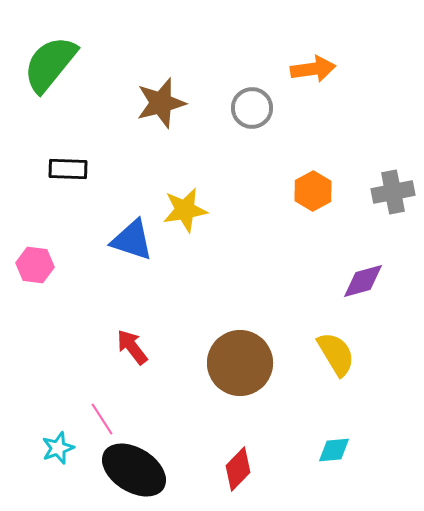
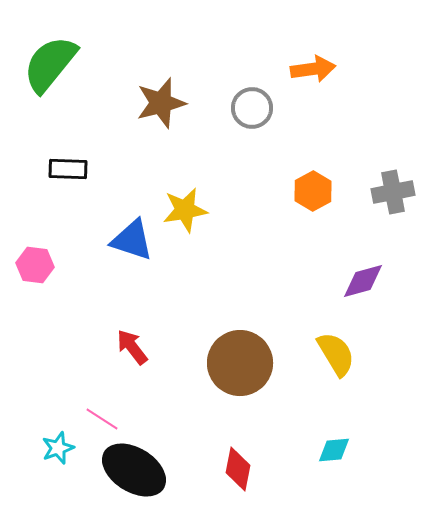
pink line: rotated 24 degrees counterclockwise
red diamond: rotated 33 degrees counterclockwise
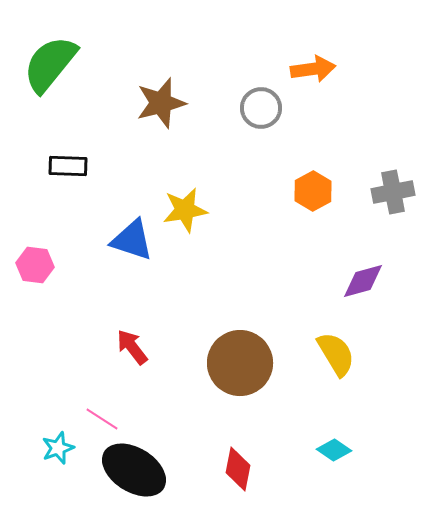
gray circle: moved 9 px right
black rectangle: moved 3 px up
cyan diamond: rotated 40 degrees clockwise
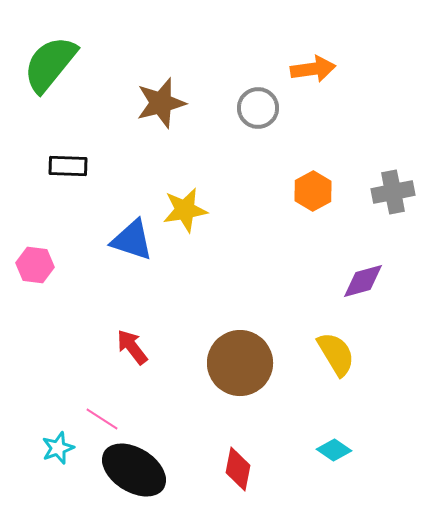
gray circle: moved 3 px left
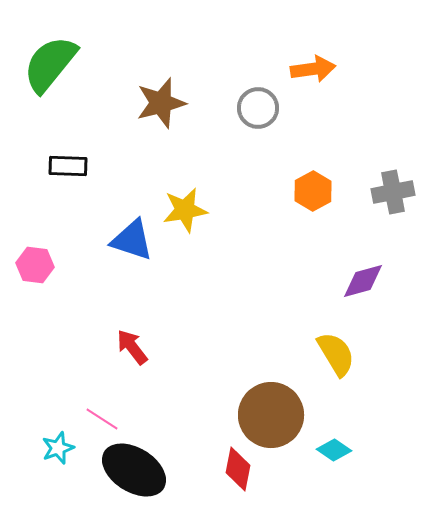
brown circle: moved 31 px right, 52 px down
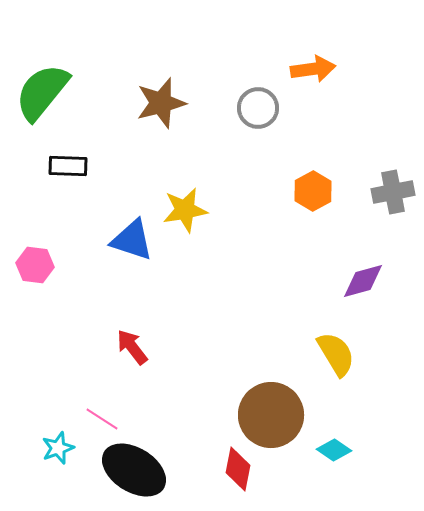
green semicircle: moved 8 px left, 28 px down
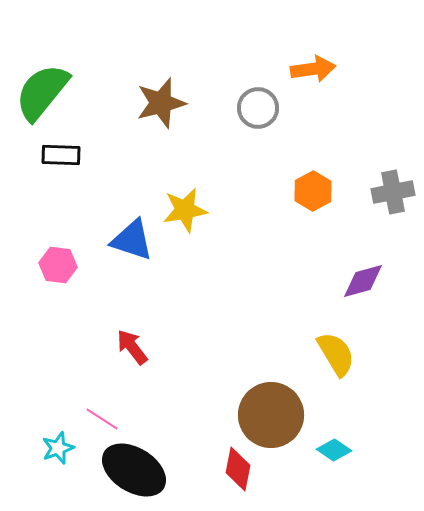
black rectangle: moved 7 px left, 11 px up
pink hexagon: moved 23 px right
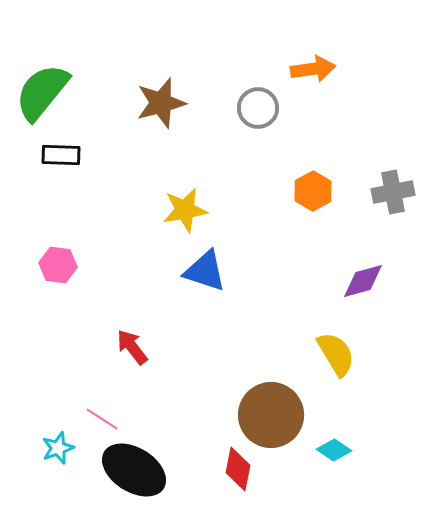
blue triangle: moved 73 px right, 31 px down
